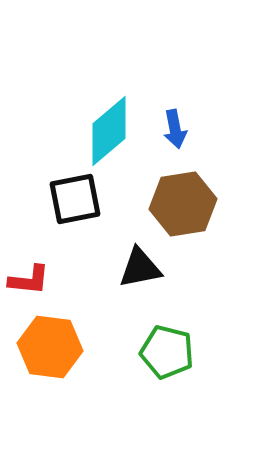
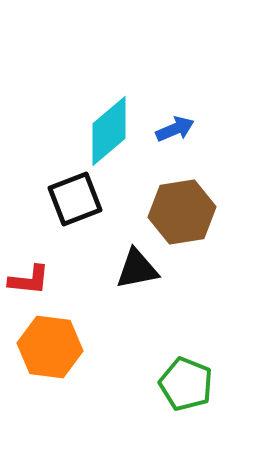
blue arrow: rotated 102 degrees counterclockwise
black square: rotated 10 degrees counterclockwise
brown hexagon: moved 1 px left, 8 px down
black triangle: moved 3 px left, 1 px down
green pentagon: moved 19 px right, 32 px down; rotated 8 degrees clockwise
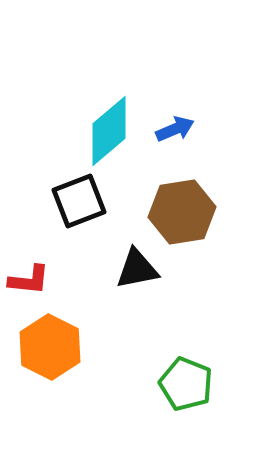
black square: moved 4 px right, 2 px down
orange hexagon: rotated 20 degrees clockwise
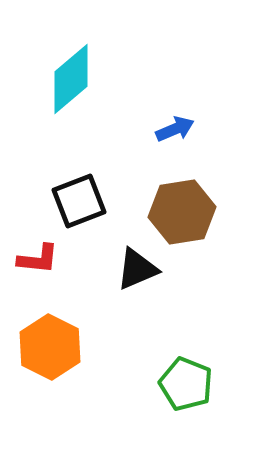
cyan diamond: moved 38 px left, 52 px up
black triangle: rotated 12 degrees counterclockwise
red L-shape: moved 9 px right, 21 px up
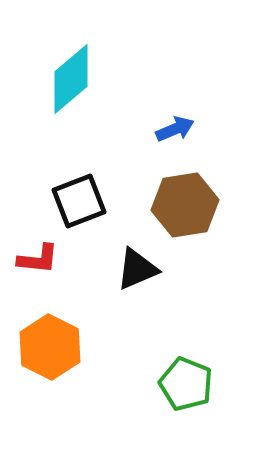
brown hexagon: moved 3 px right, 7 px up
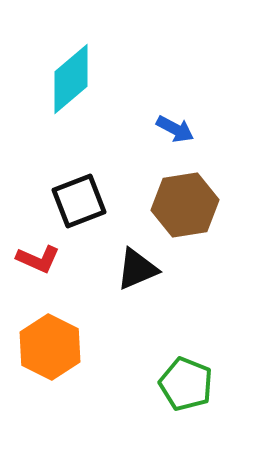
blue arrow: rotated 51 degrees clockwise
red L-shape: rotated 18 degrees clockwise
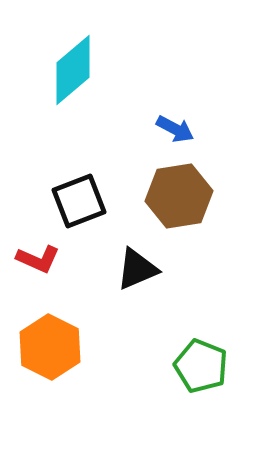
cyan diamond: moved 2 px right, 9 px up
brown hexagon: moved 6 px left, 9 px up
green pentagon: moved 15 px right, 18 px up
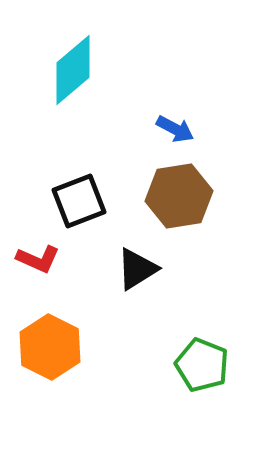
black triangle: rotated 9 degrees counterclockwise
green pentagon: moved 1 px right, 1 px up
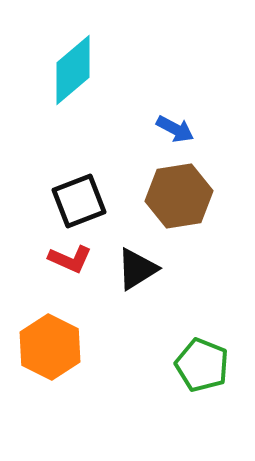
red L-shape: moved 32 px right
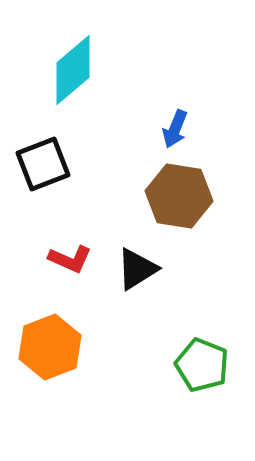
blue arrow: rotated 84 degrees clockwise
brown hexagon: rotated 18 degrees clockwise
black square: moved 36 px left, 37 px up
orange hexagon: rotated 12 degrees clockwise
